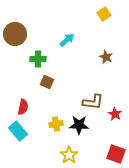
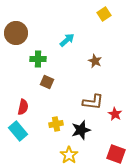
brown circle: moved 1 px right, 1 px up
brown star: moved 11 px left, 4 px down
black star: moved 2 px right, 5 px down; rotated 18 degrees counterclockwise
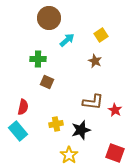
yellow square: moved 3 px left, 21 px down
brown circle: moved 33 px right, 15 px up
red star: moved 4 px up
red square: moved 1 px left, 1 px up
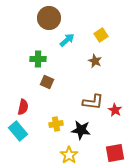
black star: rotated 24 degrees clockwise
red square: rotated 30 degrees counterclockwise
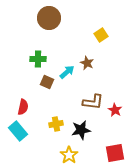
cyan arrow: moved 32 px down
brown star: moved 8 px left, 2 px down
black star: rotated 18 degrees counterclockwise
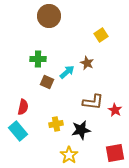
brown circle: moved 2 px up
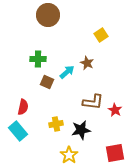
brown circle: moved 1 px left, 1 px up
